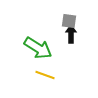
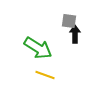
black arrow: moved 4 px right
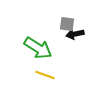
gray square: moved 2 px left, 3 px down
black arrow: rotated 102 degrees counterclockwise
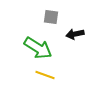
gray square: moved 16 px left, 7 px up
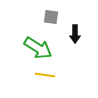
black arrow: rotated 78 degrees counterclockwise
yellow line: rotated 12 degrees counterclockwise
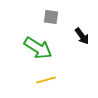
black arrow: moved 7 px right, 2 px down; rotated 36 degrees counterclockwise
yellow line: moved 1 px right, 5 px down; rotated 24 degrees counterclockwise
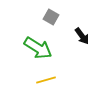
gray square: rotated 21 degrees clockwise
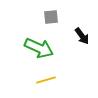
gray square: rotated 35 degrees counterclockwise
green arrow: moved 1 px right; rotated 8 degrees counterclockwise
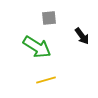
gray square: moved 2 px left, 1 px down
green arrow: moved 2 px left, 1 px up; rotated 8 degrees clockwise
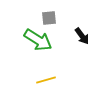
green arrow: moved 1 px right, 7 px up
